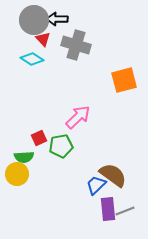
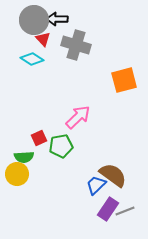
purple rectangle: rotated 40 degrees clockwise
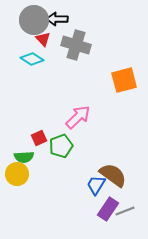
green pentagon: rotated 10 degrees counterclockwise
blue trapezoid: rotated 15 degrees counterclockwise
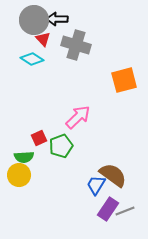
yellow circle: moved 2 px right, 1 px down
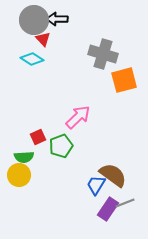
gray cross: moved 27 px right, 9 px down
red square: moved 1 px left, 1 px up
gray line: moved 8 px up
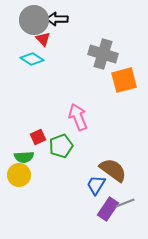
pink arrow: rotated 68 degrees counterclockwise
brown semicircle: moved 5 px up
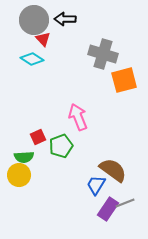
black arrow: moved 8 px right
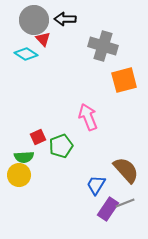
gray cross: moved 8 px up
cyan diamond: moved 6 px left, 5 px up
pink arrow: moved 10 px right
brown semicircle: moved 13 px right; rotated 12 degrees clockwise
